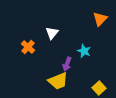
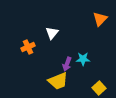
orange cross: rotated 24 degrees clockwise
cyan star: moved 1 px left, 8 px down; rotated 24 degrees counterclockwise
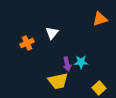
orange triangle: rotated 28 degrees clockwise
orange cross: moved 1 px left, 4 px up
cyan star: moved 2 px left, 3 px down
purple arrow: rotated 32 degrees counterclockwise
yellow trapezoid: rotated 10 degrees clockwise
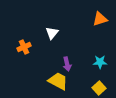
orange cross: moved 3 px left, 4 px down
cyan star: moved 19 px right
yellow trapezoid: rotated 140 degrees counterclockwise
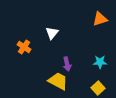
orange cross: rotated 32 degrees counterclockwise
yellow square: moved 1 px left
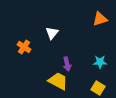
yellow square: rotated 16 degrees counterclockwise
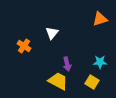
orange cross: moved 1 px up
yellow square: moved 6 px left, 6 px up
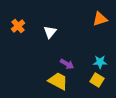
white triangle: moved 2 px left, 1 px up
orange cross: moved 6 px left, 20 px up; rotated 16 degrees clockwise
purple arrow: rotated 48 degrees counterclockwise
yellow square: moved 5 px right, 2 px up
